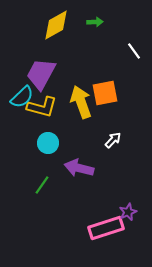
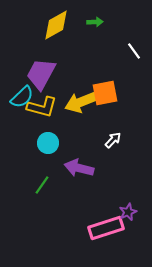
yellow arrow: rotated 92 degrees counterclockwise
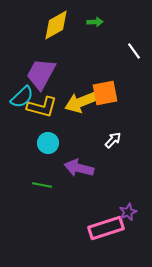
green line: rotated 66 degrees clockwise
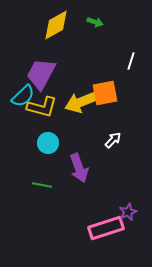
green arrow: rotated 21 degrees clockwise
white line: moved 3 px left, 10 px down; rotated 54 degrees clockwise
cyan semicircle: moved 1 px right, 1 px up
purple arrow: rotated 124 degrees counterclockwise
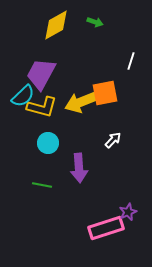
purple arrow: rotated 16 degrees clockwise
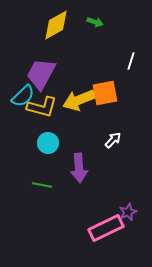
yellow arrow: moved 2 px left, 2 px up
pink rectangle: rotated 8 degrees counterclockwise
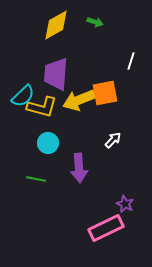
purple trapezoid: moved 15 px right; rotated 24 degrees counterclockwise
green line: moved 6 px left, 6 px up
purple star: moved 3 px left, 8 px up; rotated 24 degrees counterclockwise
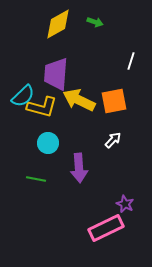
yellow diamond: moved 2 px right, 1 px up
orange square: moved 9 px right, 8 px down
yellow arrow: rotated 48 degrees clockwise
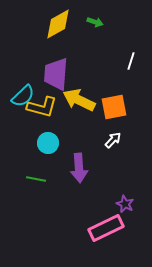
orange square: moved 6 px down
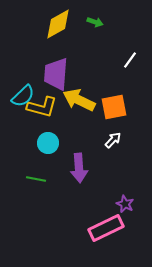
white line: moved 1 px left, 1 px up; rotated 18 degrees clockwise
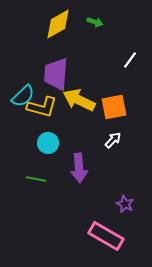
pink rectangle: moved 8 px down; rotated 56 degrees clockwise
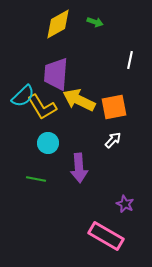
white line: rotated 24 degrees counterclockwise
yellow L-shape: rotated 44 degrees clockwise
